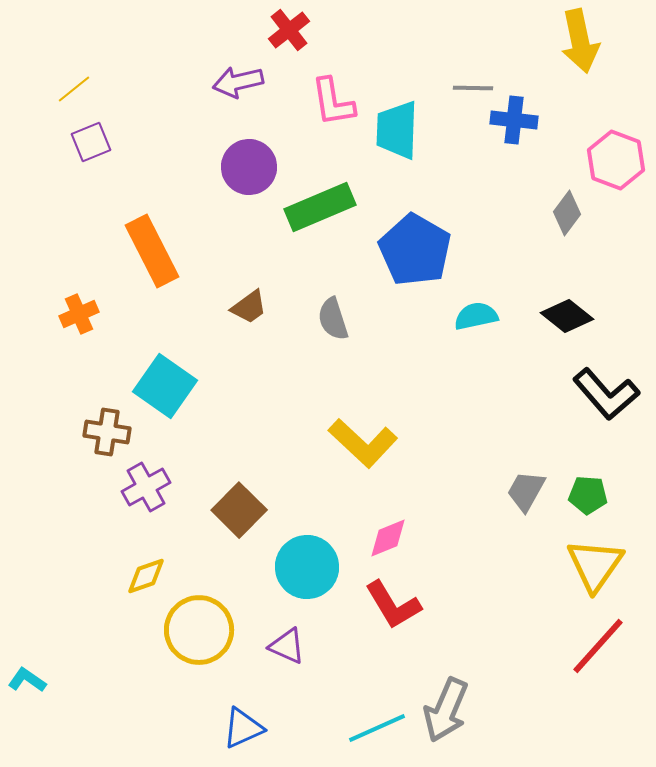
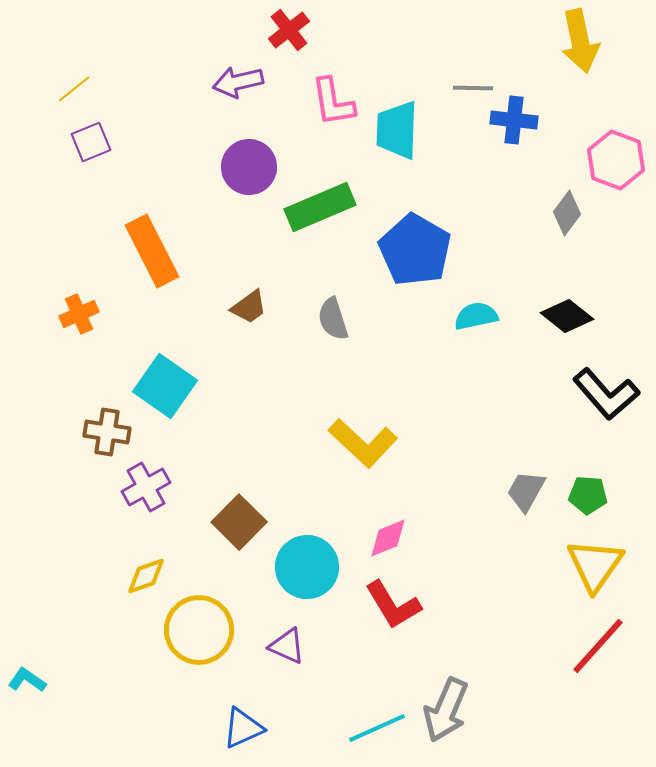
brown square: moved 12 px down
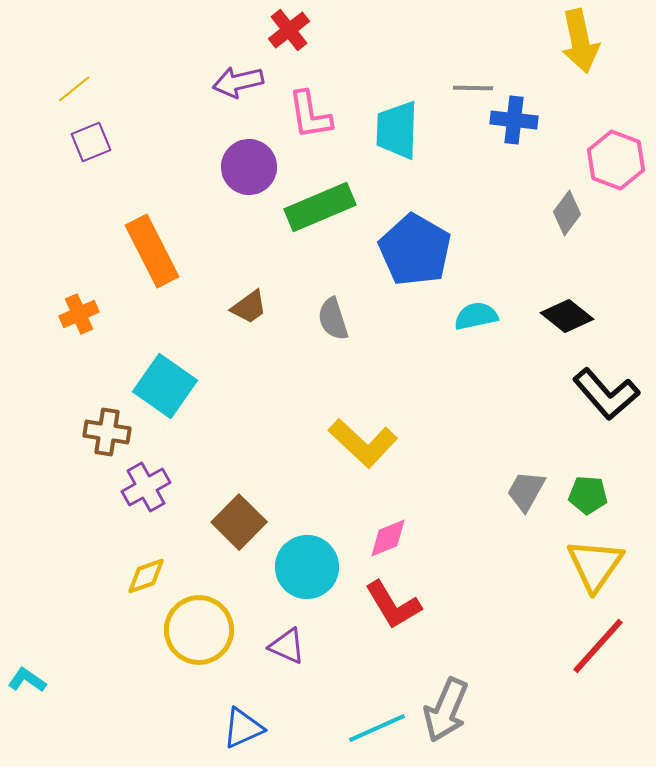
pink L-shape: moved 23 px left, 13 px down
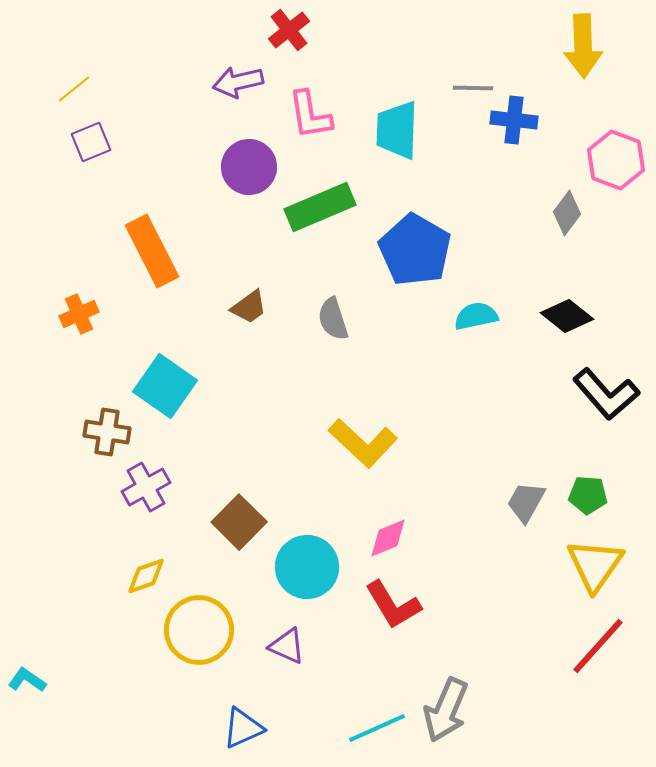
yellow arrow: moved 3 px right, 5 px down; rotated 10 degrees clockwise
gray trapezoid: moved 11 px down
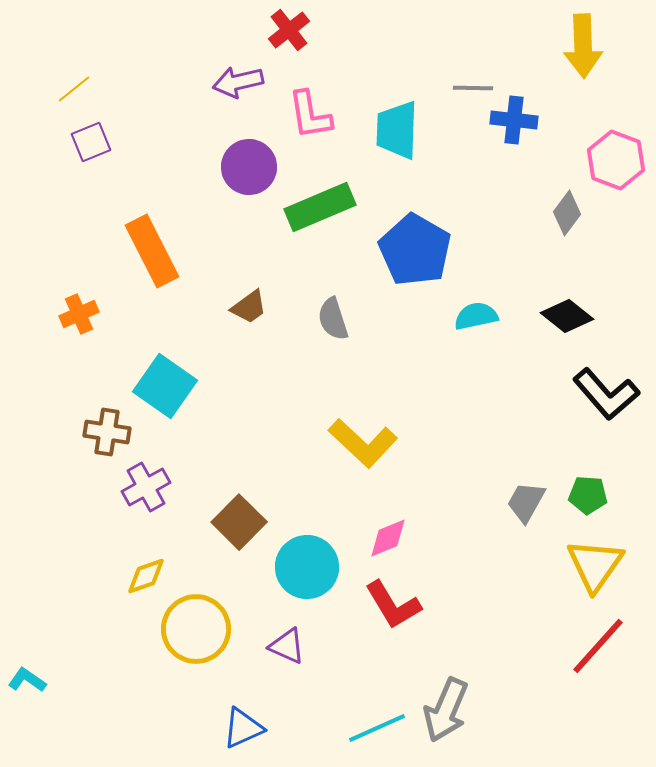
yellow circle: moved 3 px left, 1 px up
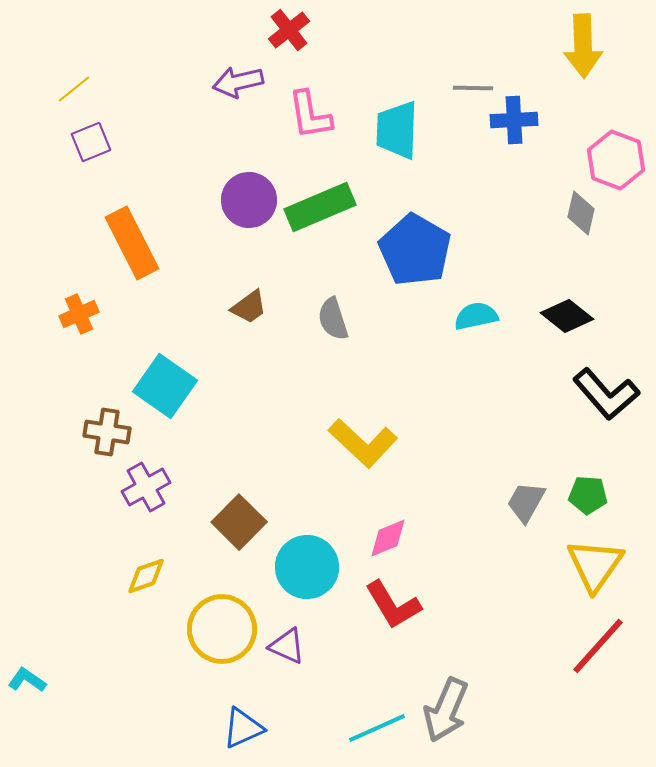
blue cross: rotated 9 degrees counterclockwise
purple circle: moved 33 px down
gray diamond: moved 14 px right; rotated 24 degrees counterclockwise
orange rectangle: moved 20 px left, 8 px up
yellow circle: moved 26 px right
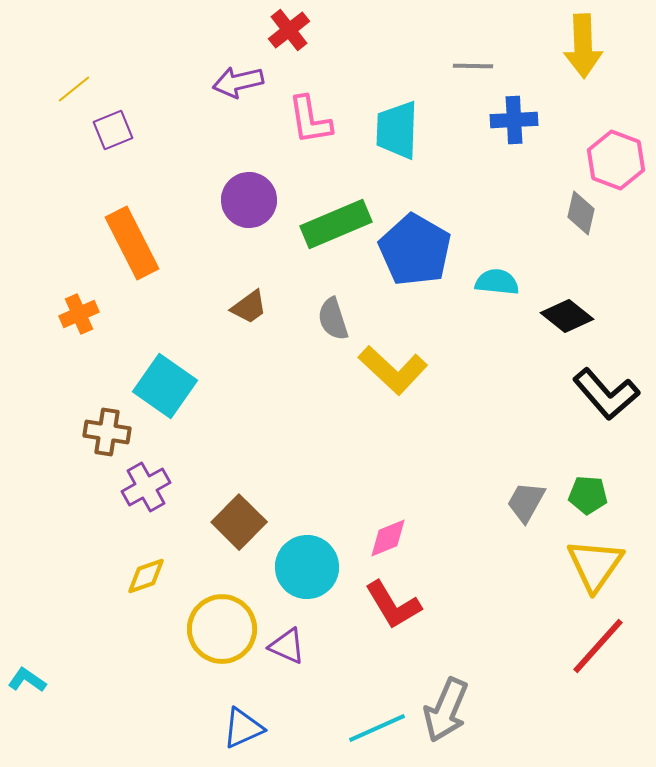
gray line: moved 22 px up
pink L-shape: moved 5 px down
purple square: moved 22 px right, 12 px up
green rectangle: moved 16 px right, 17 px down
cyan semicircle: moved 21 px right, 34 px up; rotated 18 degrees clockwise
yellow L-shape: moved 30 px right, 73 px up
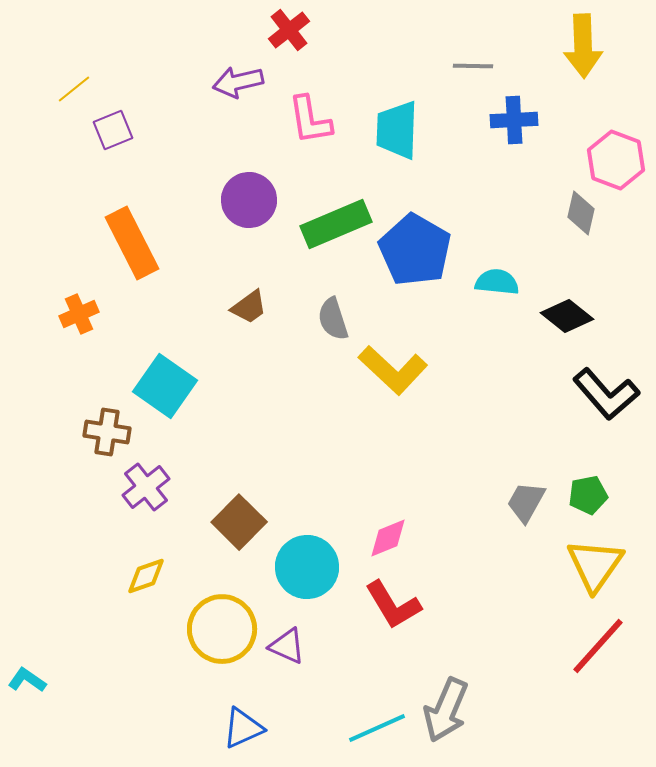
purple cross: rotated 9 degrees counterclockwise
green pentagon: rotated 15 degrees counterclockwise
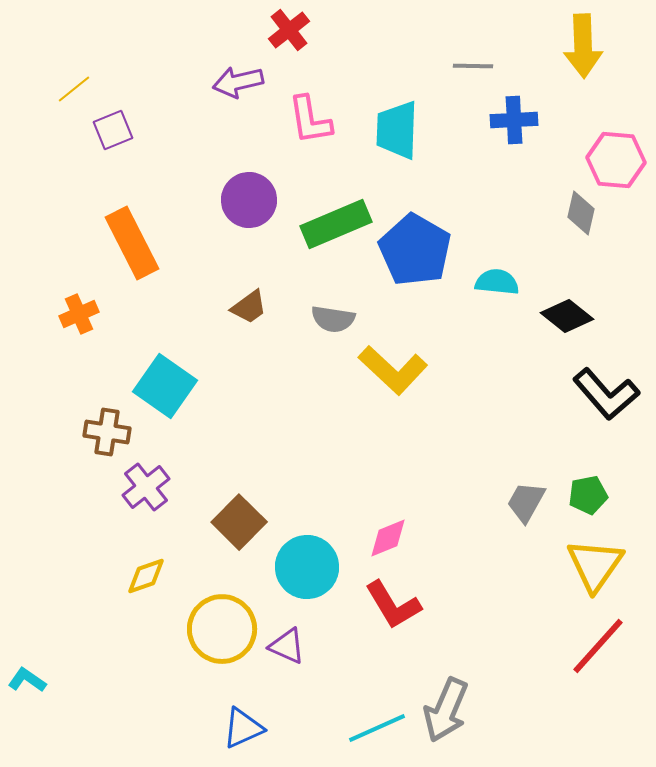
pink hexagon: rotated 16 degrees counterclockwise
gray semicircle: rotated 63 degrees counterclockwise
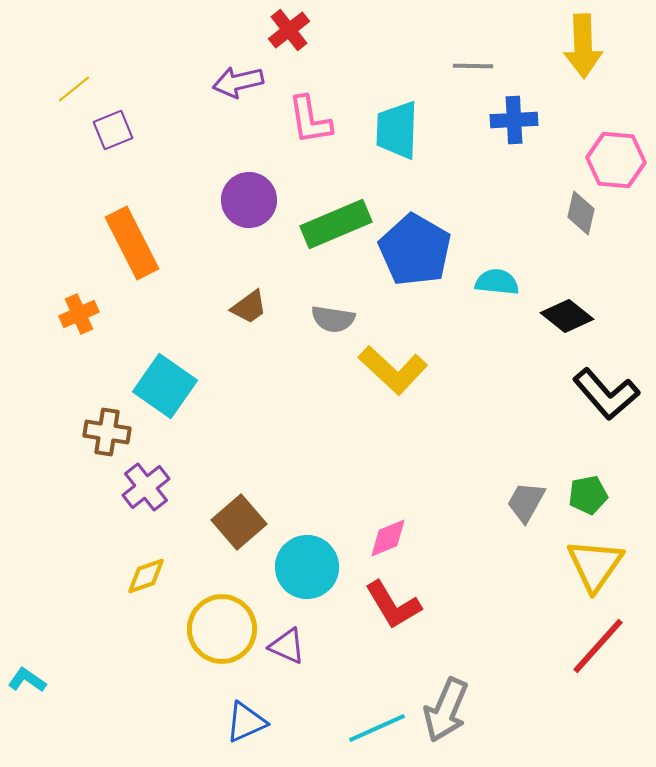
brown square: rotated 4 degrees clockwise
blue triangle: moved 3 px right, 6 px up
